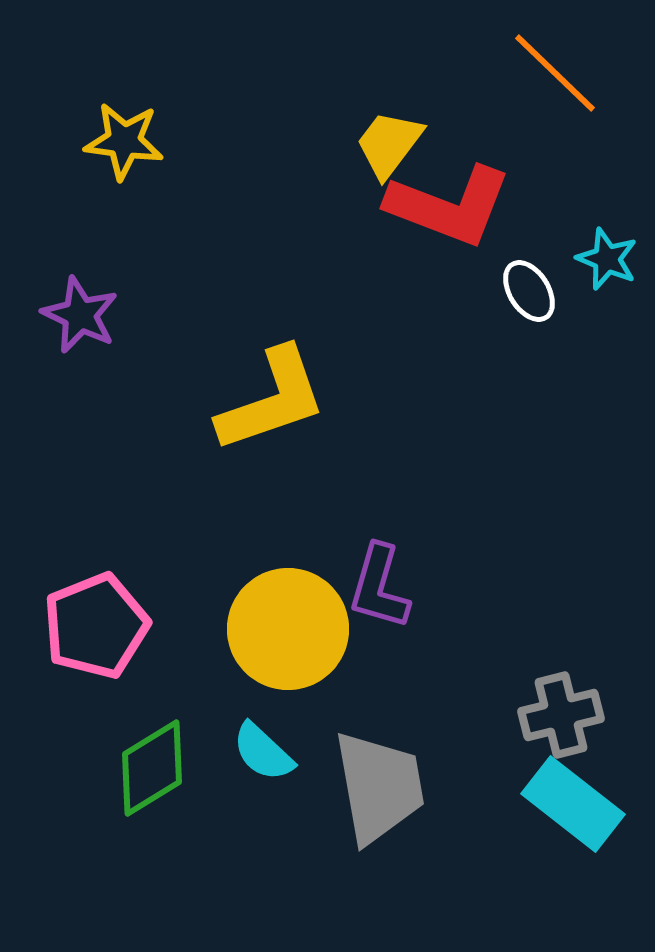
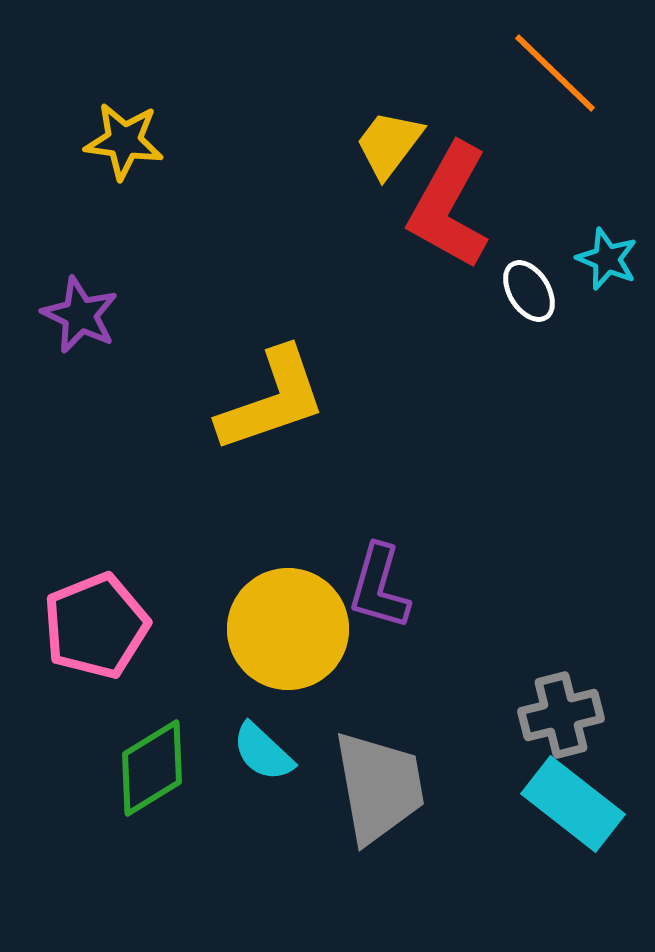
red L-shape: rotated 98 degrees clockwise
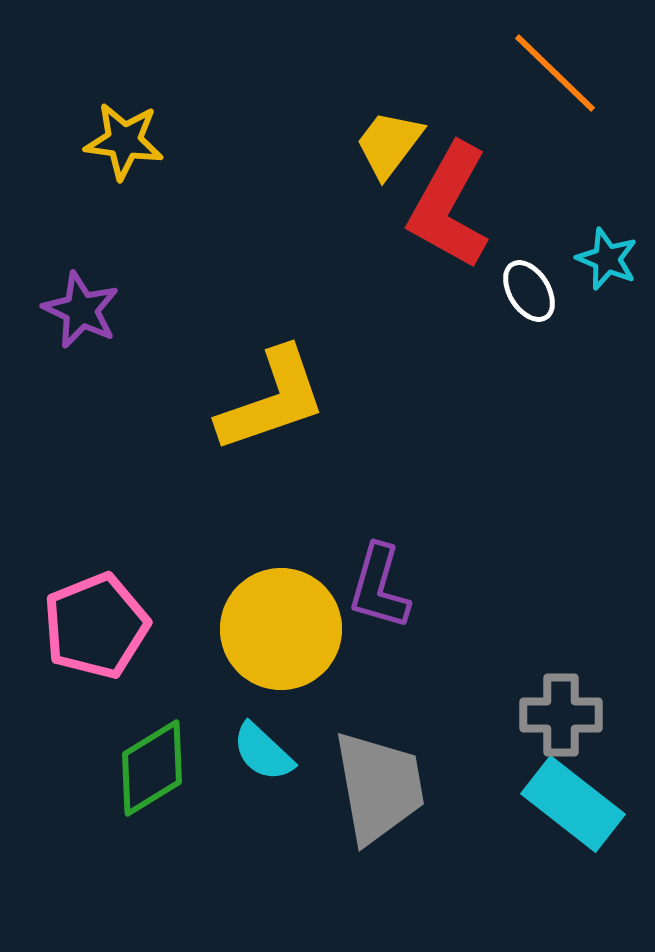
purple star: moved 1 px right, 5 px up
yellow circle: moved 7 px left
gray cross: rotated 14 degrees clockwise
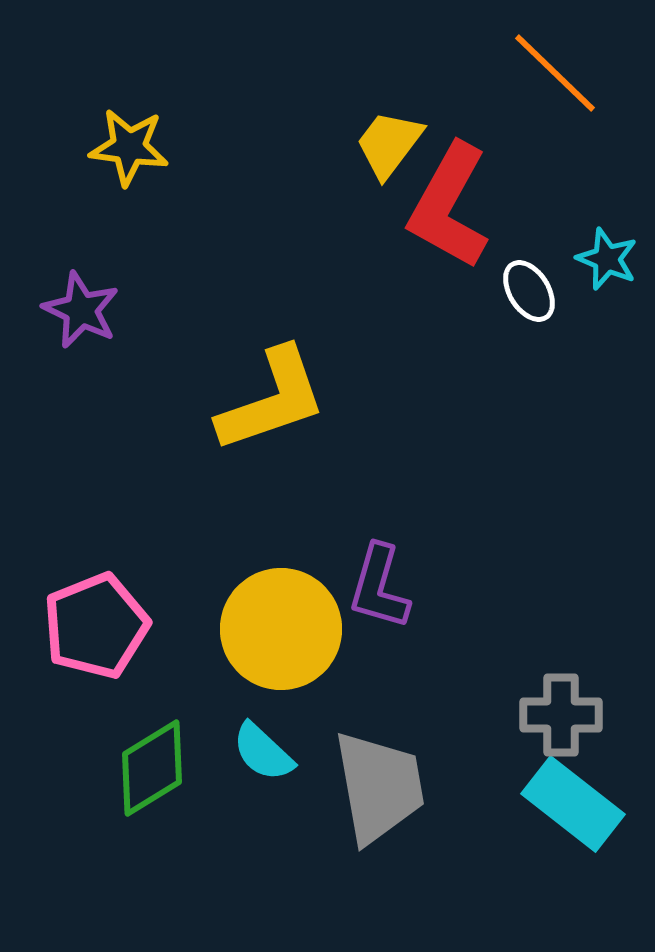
yellow star: moved 5 px right, 6 px down
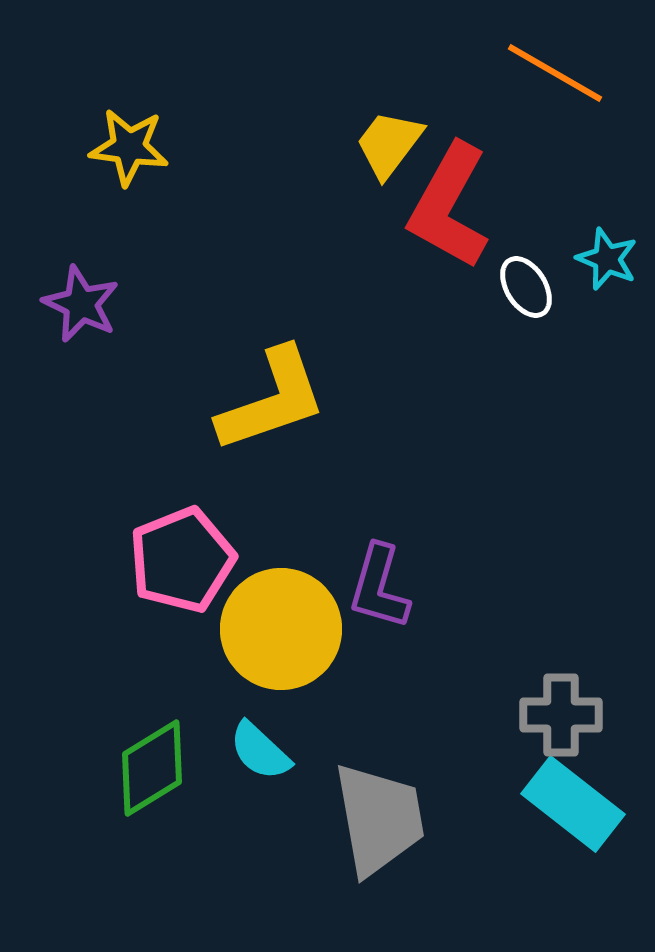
orange line: rotated 14 degrees counterclockwise
white ellipse: moved 3 px left, 4 px up
purple star: moved 6 px up
pink pentagon: moved 86 px right, 66 px up
cyan semicircle: moved 3 px left, 1 px up
gray trapezoid: moved 32 px down
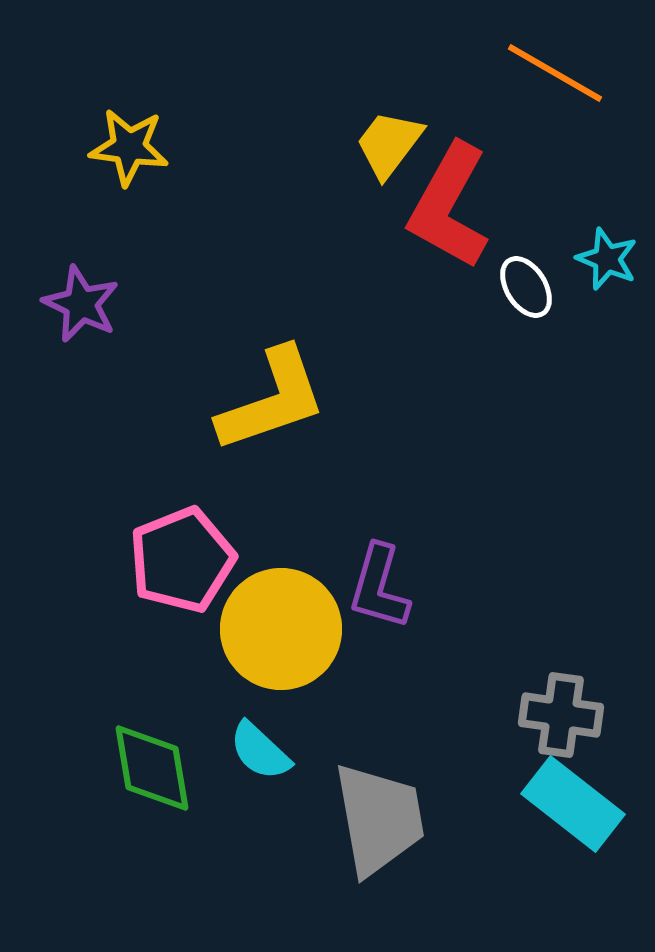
gray cross: rotated 8 degrees clockwise
green diamond: rotated 68 degrees counterclockwise
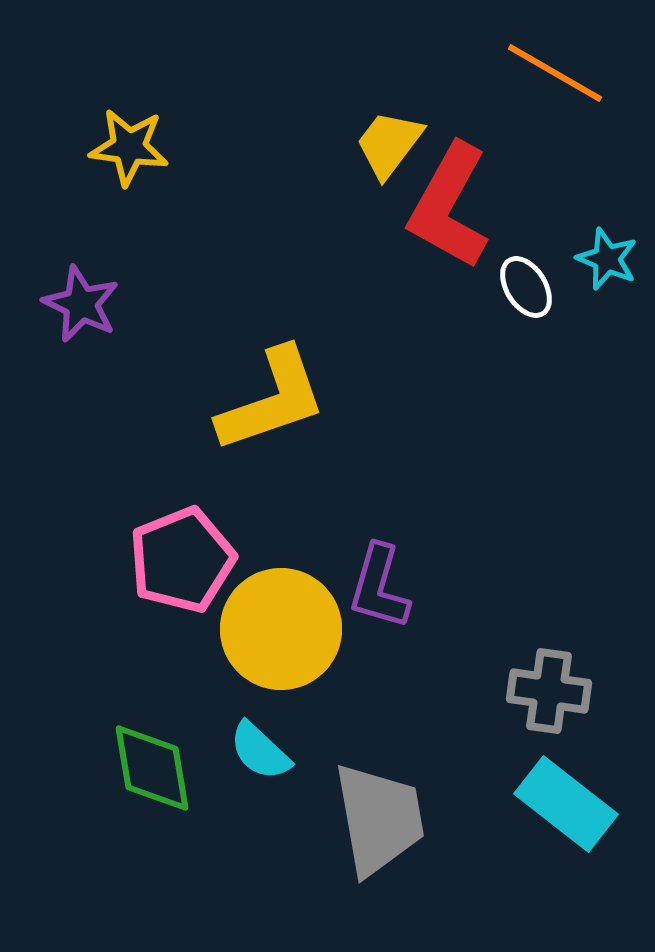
gray cross: moved 12 px left, 24 px up
cyan rectangle: moved 7 px left
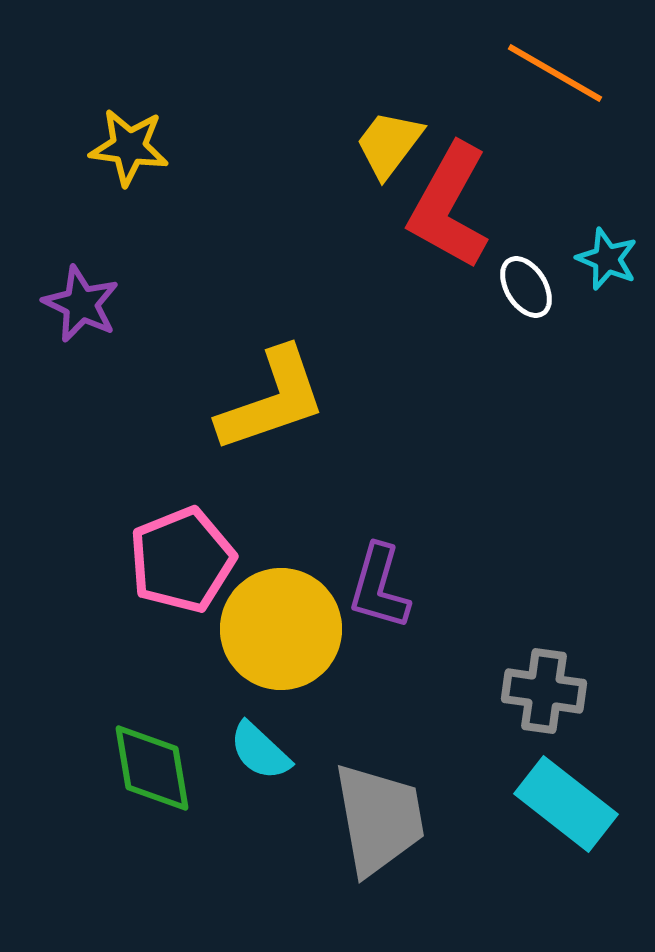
gray cross: moved 5 px left
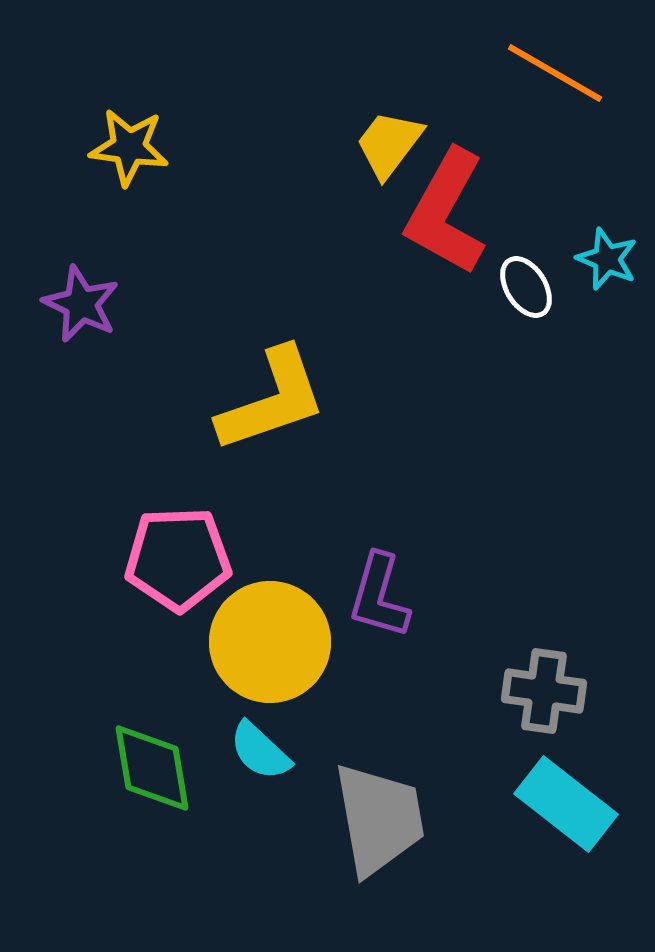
red L-shape: moved 3 px left, 6 px down
pink pentagon: moved 4 px left, 1 px up; rotated 20 degrees clockwise
purple L-shape: moved 9 px down
yellow circle: moved 11 px left, 13 px down
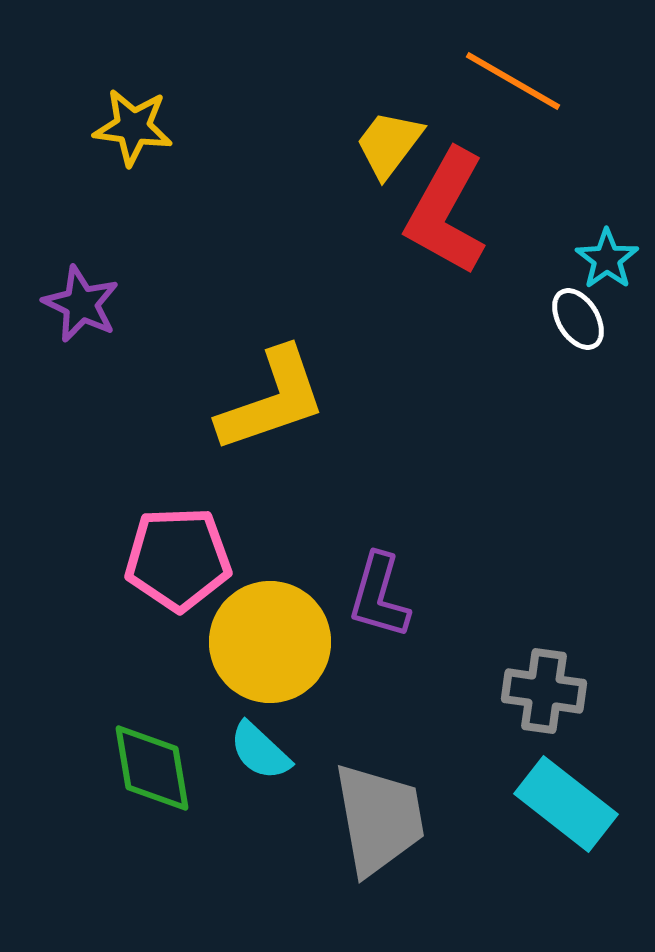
orange line: moved 42 px left, 8 px down
yellow star: moved 4 px right, 20 px up
cyan star: rotated 14 degrees clockwise
white ellipse: moved 52 px right, 32 px down
